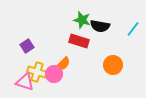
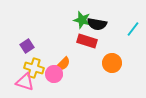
black semicircle: moved 3 px left, 2 px up
red rectangle: moved 8 px right
orange circle: moved 1 px left, 2 px up
yellow cross: moved 3 px left, 4 px up
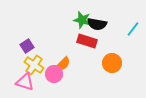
yellow cross: moved 3 px up; rotated 18 degrees clockwise
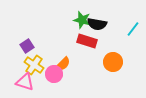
orange circle: moved 1 px right, 1 px up
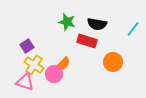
green star: moved 15 px left, 2 px down
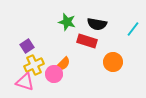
yellow cross: rotated 30 degrees clockwise
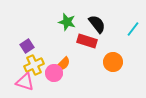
black semicircle: rotated 138 degrees counterclockwise
pink circle: moved 1 px up
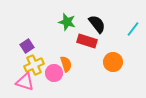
orange semicircle: moved 3 px right; rotated 63 degrees counterclockwise
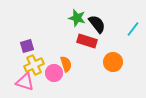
green star: moved 10 px right, 4 px up
purple square: rotated 16 degrees clockwise
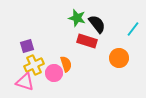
orange circle: moved 6 px right, 4 px up
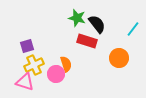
pink circle: moved 2 px right, 1 px down
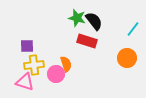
black semicircle: moved 3 px left, 3 px up
purple square: rotated 16 degrees clockwise
orange circle: moved 8 px right
yellow cross: rotated 18 degrees clockwise
